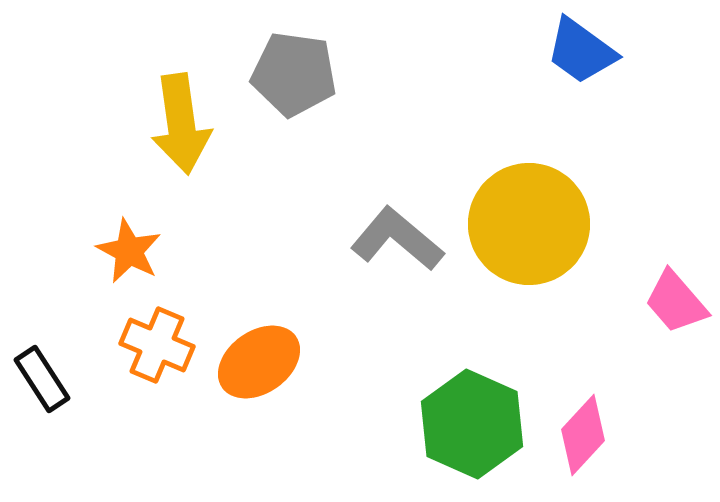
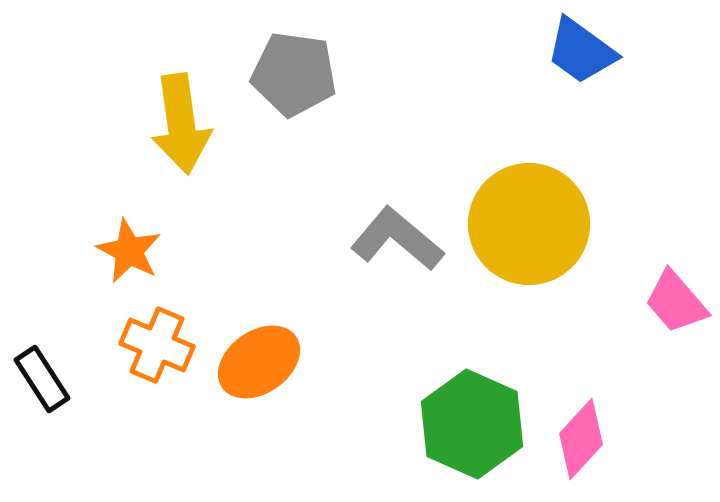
pink diamond: moved 2 px left, 4 px down
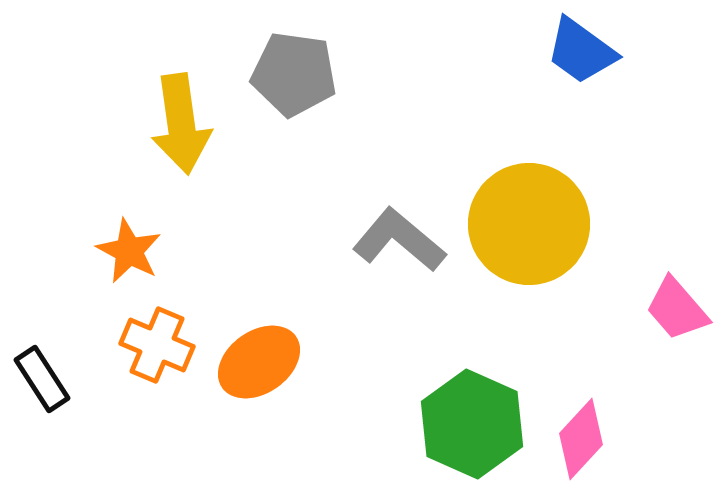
gray L-shape: moved 2 px right, 1 px down
pink trapezoid: moved 1 px right, 7 px down
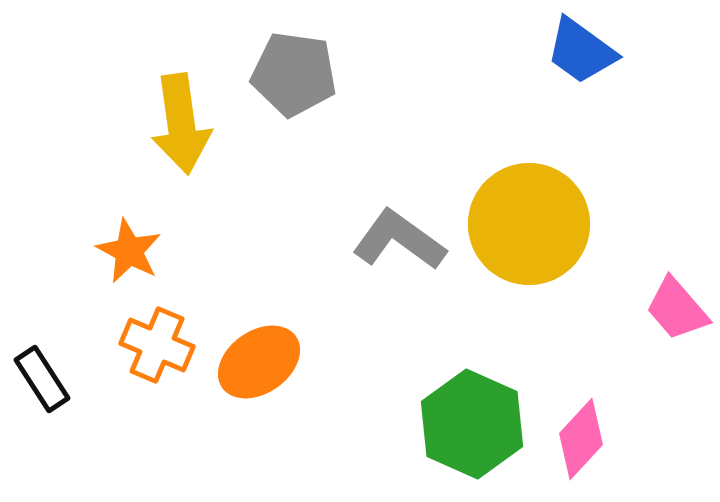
gray L-shape: rotated 4 degrees counterclockwise
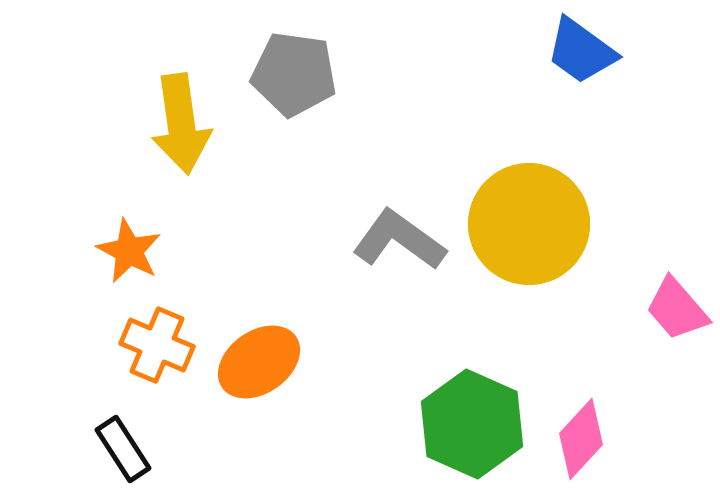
black rectangle: moved 81 px right, 70 px down
